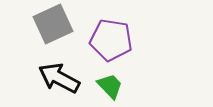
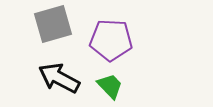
gray square: rotated 9 degrees clockwise
purple pentagon: rotated 6 degrees counterclockwise
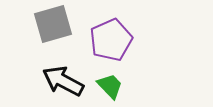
purple pentagon: rotated 27 degrees counterclockwise
black arrow: moved 4 px right, 3 px down
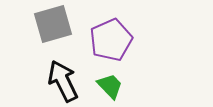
black arrow: rotated 36 degrees clockwise
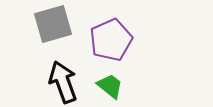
black arrow: moved 1 px down; rotated 6 degrees clockwise
green trapezoid: rotated 8 degrees counterclockwise
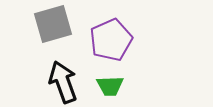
green trapezoid: rotated 140 degrees clockwise
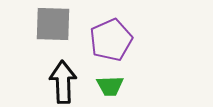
gray square: rotated 18 degrees clockwise
black arrow: rotated 18 degrees clockwise
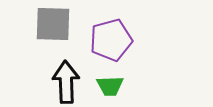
purple pentagon: rotated 9 degrees clockwise
black arrow: moved 3 px right
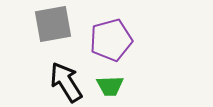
gray square: rotated 12 degrees counterclockwise
black arrow: rotated 30 degrees counterclockwise
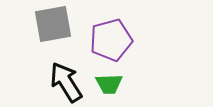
green trapezoid: moved 1 px left, 2 px up
